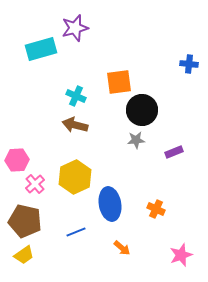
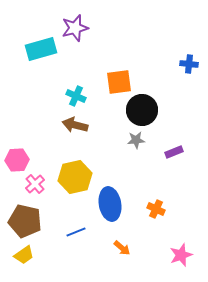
yellow hexagon: rotated 12 degrees clockwise
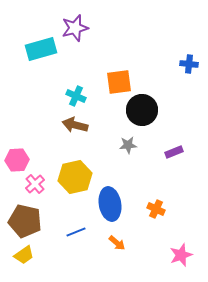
gray star: moved 8 px left, 5 px down
orange arrow: moved 5 px left, 5 px up
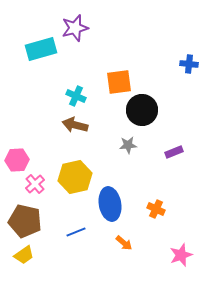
orange arrow: moved 7 px right
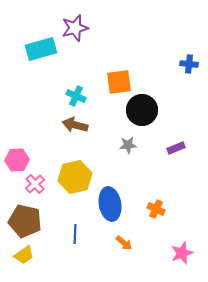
purple rectangle: moved 2 px right, 4 px up
blue line: moved 1 px left, 2 px down; rotated 66 degrees counterclockwise
pink star: moved 1 px right, 2 px up
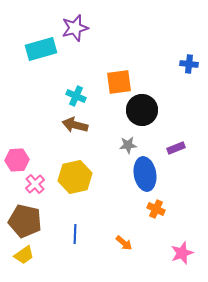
blue ellipse: moved 35 px right, 30 px up
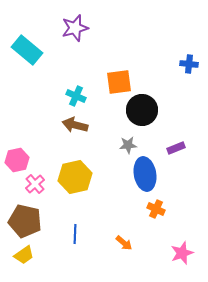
cyan rectangle: moved 14 px left, 1 px down; rotated 56 degrees clockwise
pink hexagon: rotated 10 degrees counterclockwise
